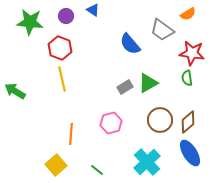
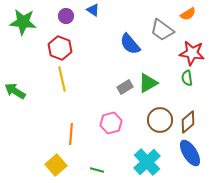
green star: moved 7 px left
green line: rotated 24 degrees counterclockwise
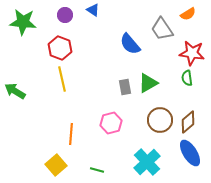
purple circle: moved 1 px left, 1 px up
gray trapezoid: moved 1 px up; rotated 20 degrees clockwise
gray rectangle: rotated 70 degrees counterclockwise
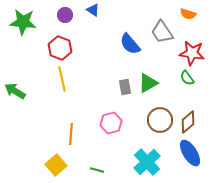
orange semicircle: rotated 49 degrees clockwise
gray trapezoid: moved 3 px down
green semicircle: rotated 28 degrees counterclockwise
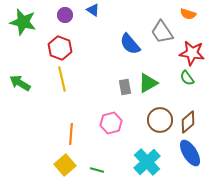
green star: rotated 8 degrees clockwise
green arrow: moved 5 px right, 8 px up
yellow square: moved 9 px right
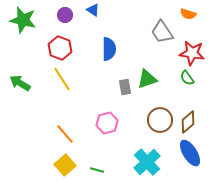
green star: moved 2 px up
blue semicircle: moved 21 px left, 5 px down; rotated 140 degrees counterclockwise
yellow line: rotated 20 degrees counterclockwise
green triangle: moved 1 px left, 4 px up; rotated 10 degrees clockwise
pink hexagon: moved 4 px left
orange line: moved 6 px left; rotated 45 degrees counterclockwise
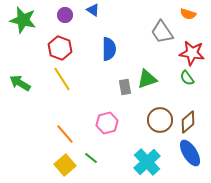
green line: moved 6 px left, 12 px up; rotated 24 degrees clockwise
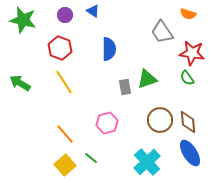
blue triangle: moved 1 px down
yellow line: moved 2 px right, 3 px down
brown diamond: rotated 55 degrees counterclockwise
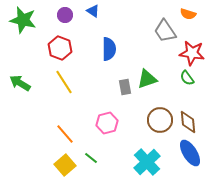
gray trapezoid: moved 3 px right, 1 px up
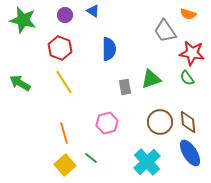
green triangle: moved 4 px right
brown circle: moved 2 px down
orange line: moved 1 px left, 1 px up; rotated 25 degrees clockwise
